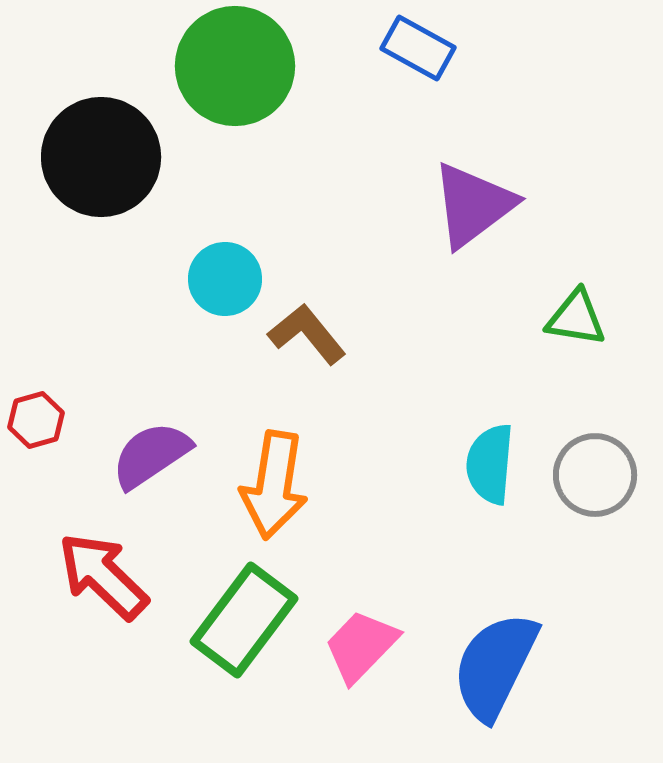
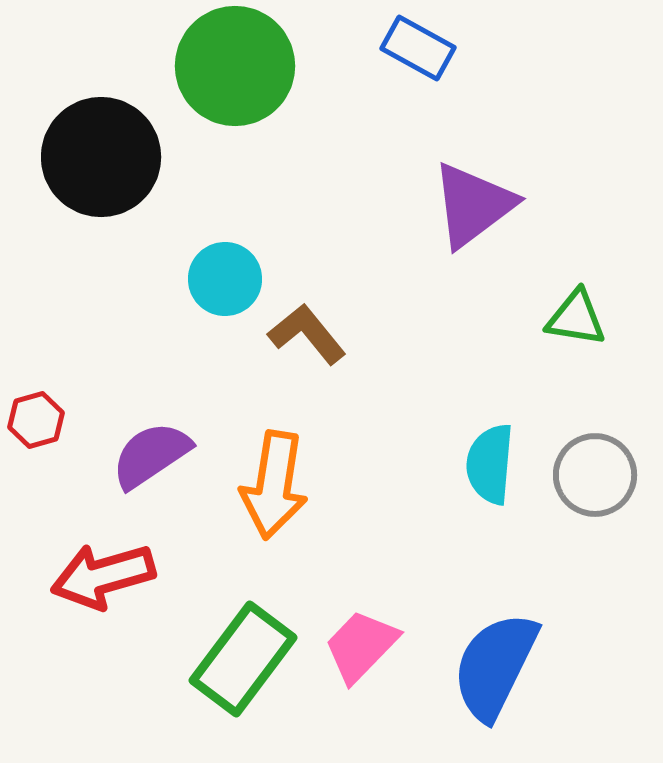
red arrow: rotated 60 degrees counterclockwise
green rectangle: moved 1 px left, 39 px down
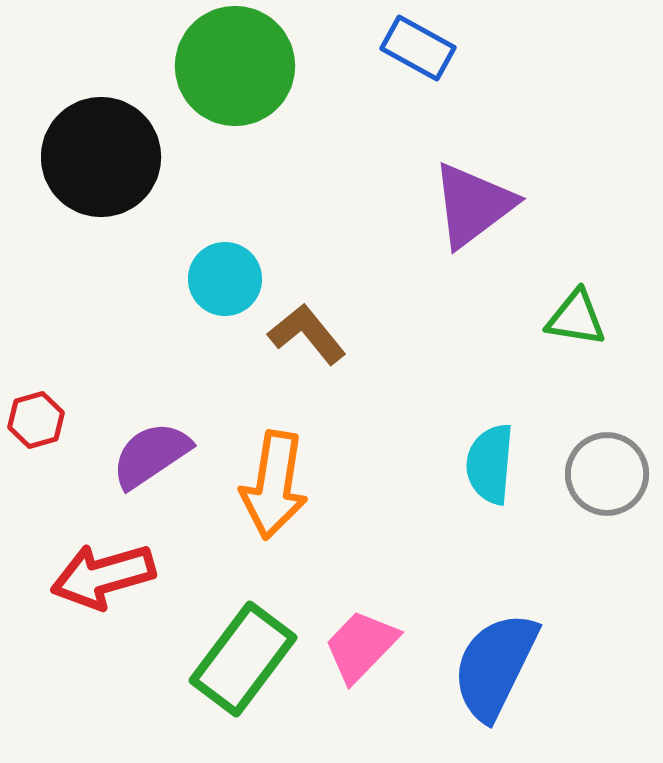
gray circle: moved 12 px right, 1 px up
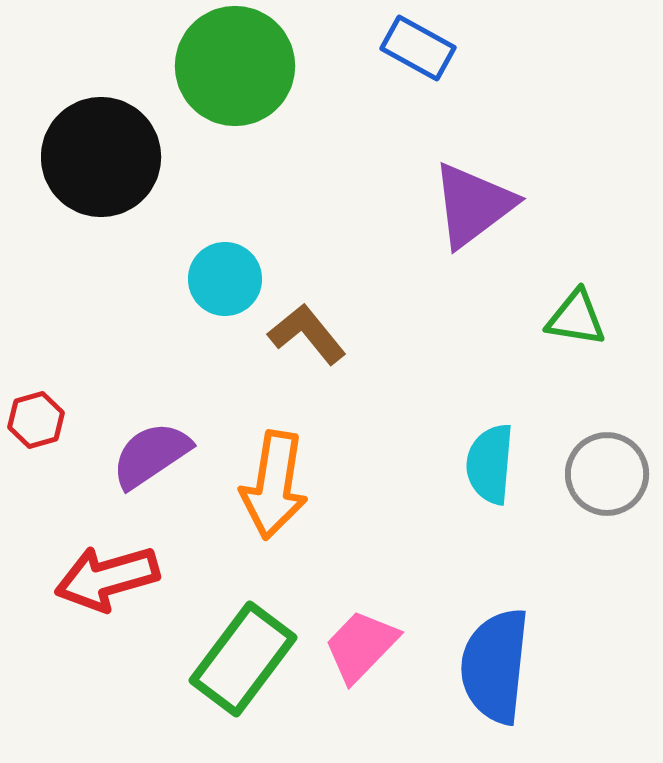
red arrow: moved 4 px right, 2 px down
blue semicircle: rotated 20 degrees counterclockwise
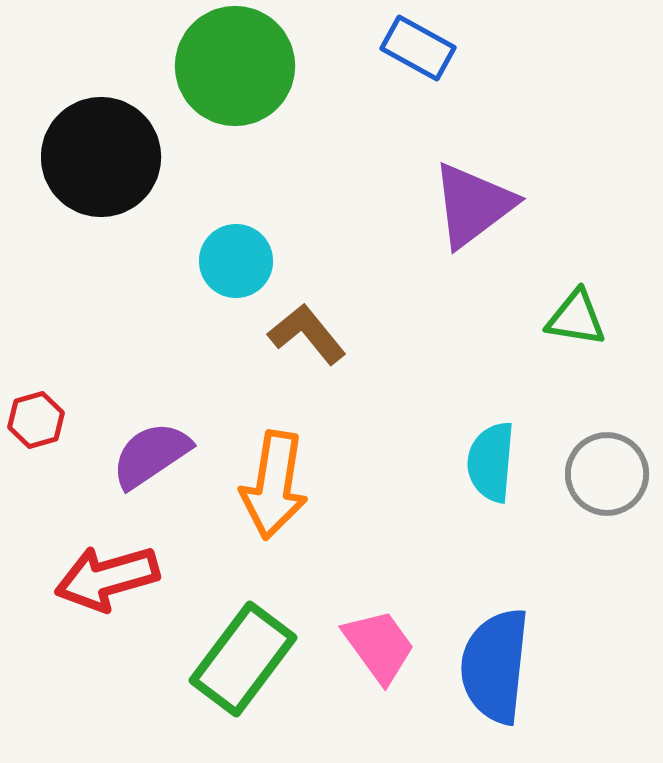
cyan circle: moved 11 px right, 18 px up
cyan semicircle: moved 1 px right, 2 px up
pink trapezoid: moved 18 px right; rotated 100 degrees clockwise
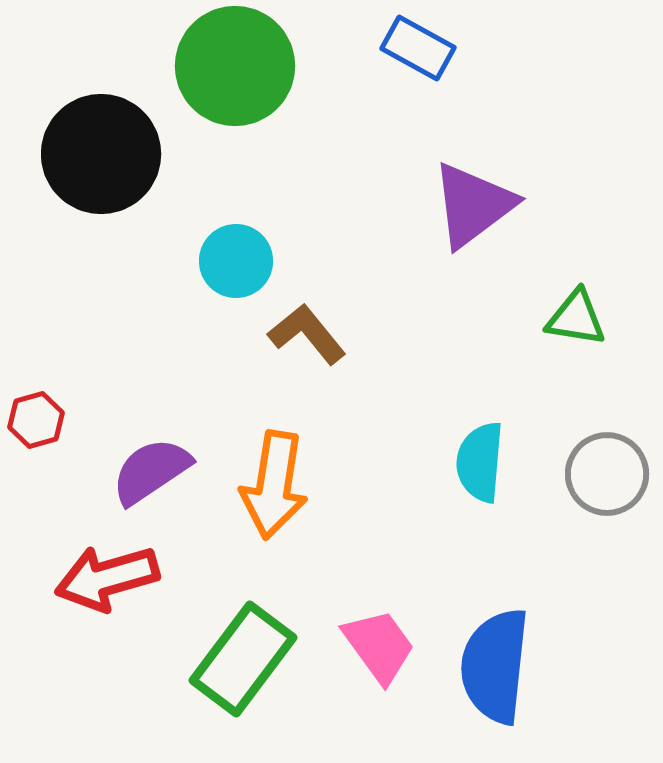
black circle: moved 3 px up
purple semicircle: moved 16 px down
cyan semicircle: moved 11 px left
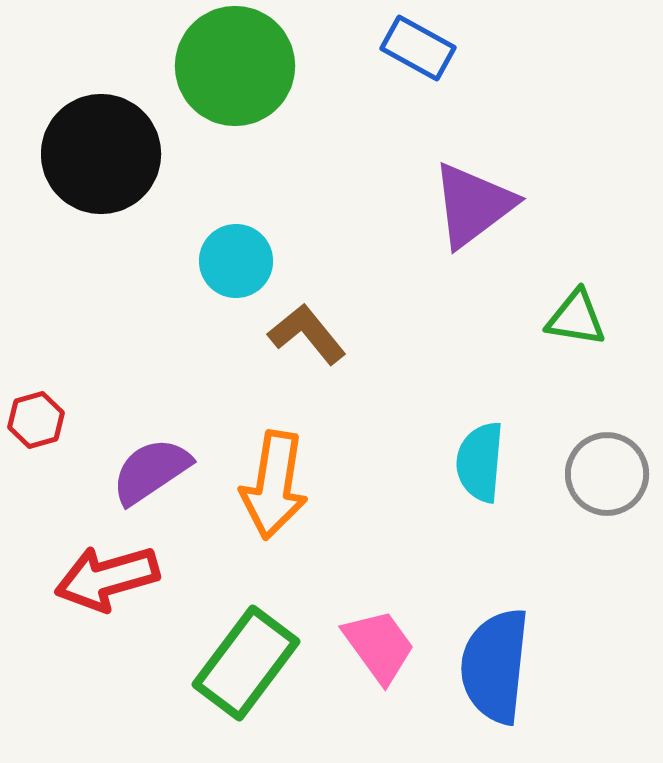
green rectangle: moved 3 px right, 4 px down
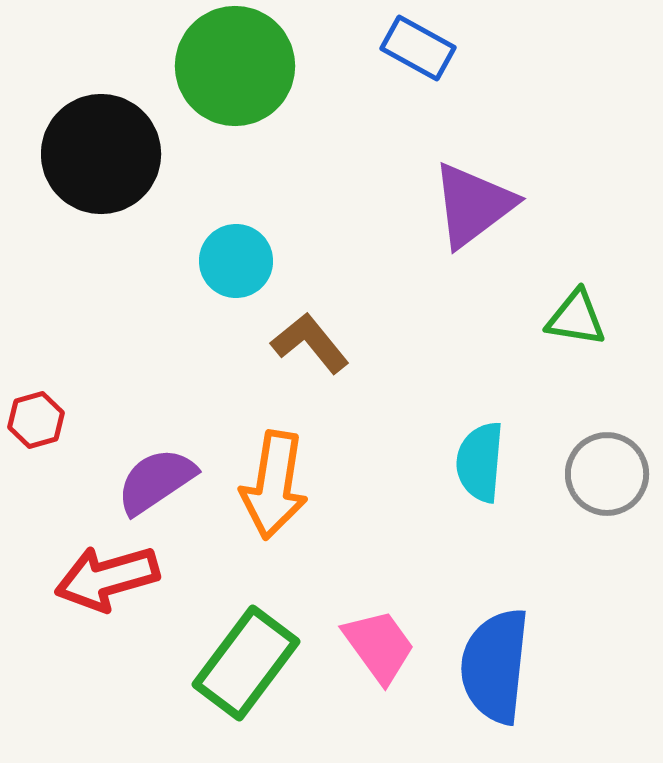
brown L-shape: moved 3 px right, 9 px down
purple semicircle: moved 5 px right, 10 px down
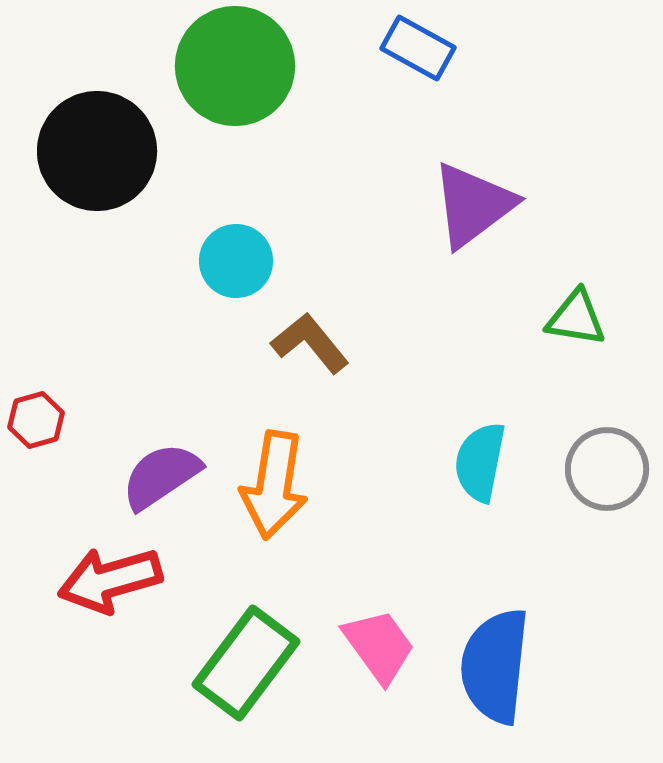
black circle: moved 4 px left, 3 px up
cyan semicircle: rotated 6 degrees clockwise
gray circle: moved 5 px up
purple semicircle: moved 5 px right, 5 px up
red arrow: moved 3 px right, 2 px down
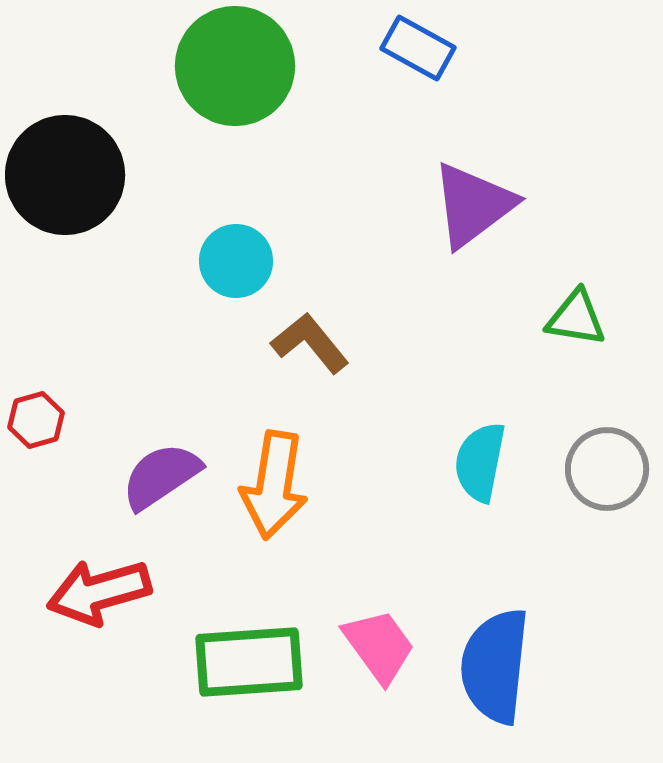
black circle: moved 32 px left, 24 px down
red arrow: moved 11 px left, 12 px down
green rectangle: moved 3 px right, 1 px up; rotated 49 degrees clockwise
